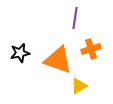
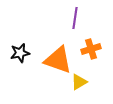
yellow triangle: moved 4 px up
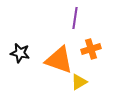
black star: rotated 24 degrees clockwise
orange triangle: moved 1 px right
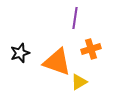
black star: rotated 30 degrees counterclockwise
orange triangle: moved 2 px left, 2 px down
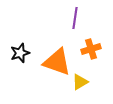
yellow triangle: moved 1 px right
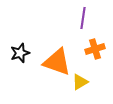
purple line: moved 8 px right
orange cross: moved 4 px right
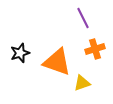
purple line: rotated 35 degrees counterclockwise
yellow triangle: moved 2 px right, 1 px down; rotated 12 degrees clockwise
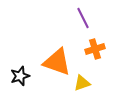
black star: moved 23 px down
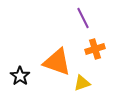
black star: rotated 18 degrees counterclockwise
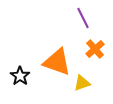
orange cross: rotated 24 degrees counterclockwise
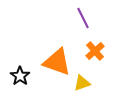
orange cross: moved 2 px down
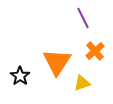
orange triangle: rotated 44 degrees clockwise
